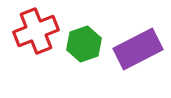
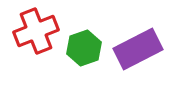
green hexagon: moved 4 px down
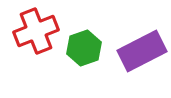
purple rectangle: moved 4 px right, 2 px down
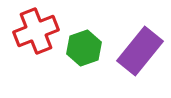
purple rectangle: moved 2 px left; rotated 24 degrees counterclockwise
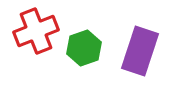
purple rectangle: rotated 21 degrees counterclockwise
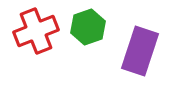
green hexagon: moved 4 px right, 21 px up
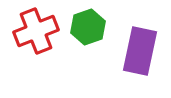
purple rectangle: rotated 6 degrees counterclockwise
